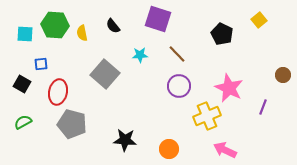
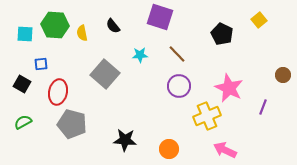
purple square: moved 2 px right, 2 px up
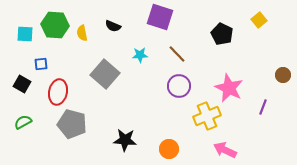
black semicircle: rotated 28 degrees counterclockwise
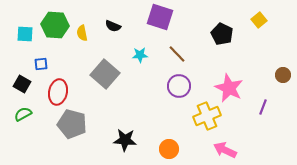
green semicircle: moved 8 px up
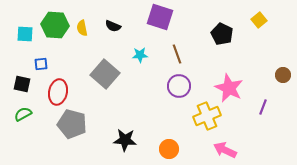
yellow semicircle: moved 5 px up
brown line: rotated 24 degrees clockwise
black square: rotated 18 degrees counterclockwise
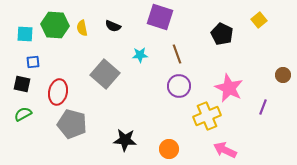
blue square: moved 8 px left, 2 px up
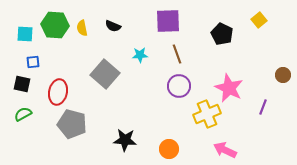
purple square: moved 8 px right, 4 px down; rotated 20 degrees counterclockwise
yellow cross: moved 2 px up
